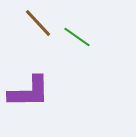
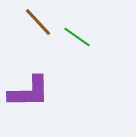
brown line: moved 1 px up
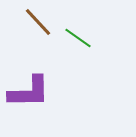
green line: moved 1 px right, 1 px down
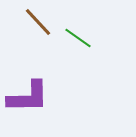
purple L-shape: moved 1 px left, 5 px down
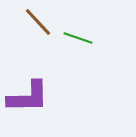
green line: rotated 16 degrees counterclockwise
